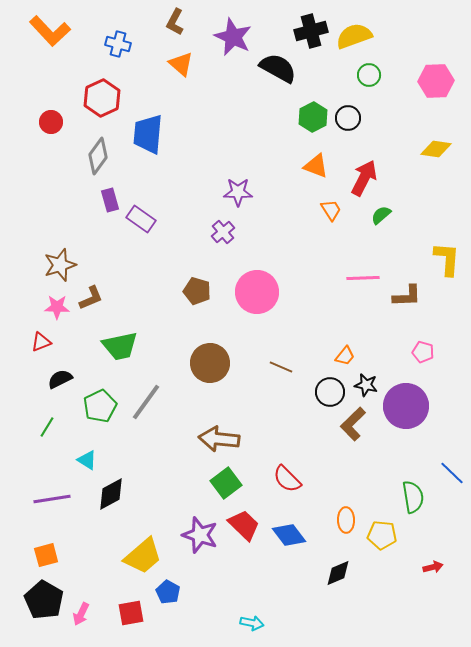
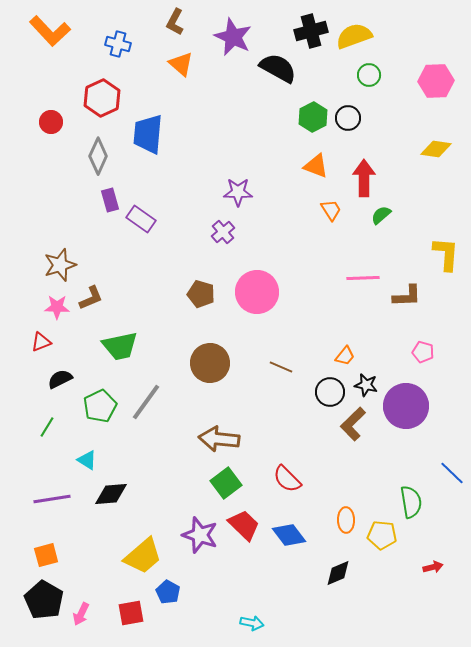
gray diamond at (98, 156): rotated 12 degrees counterclockwise
red arrow at (364, 178): rotated 27 degrees counterclockwise
yellow L-shape at (447, 259): moved 1 px left, 5 px up
brown pentagon at (197, 291): moved 4 px right, 3 px down
black diamond at (111, 494): rotated 24 degrees clockwise
green semicircle at (413, 497): moved 2 px left, 5 px down
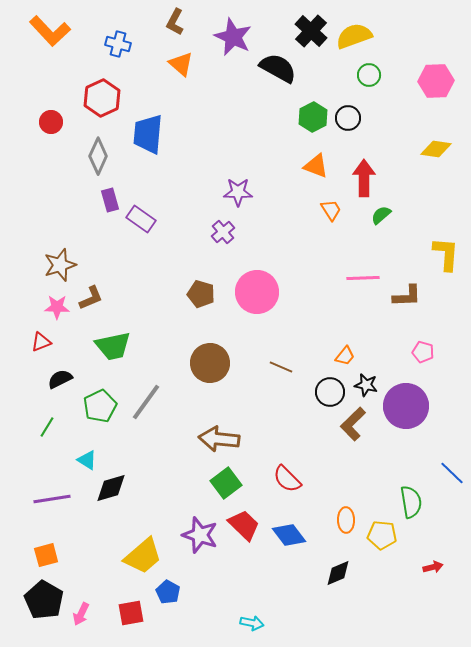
black cross at (311, 31): rotated 32 degrees counterclockwise
green trapezoid at (120, 346): moved 7 px left
black diamond at (111, 494): moved 6 px up; rotated 12 degrees counterclockwise
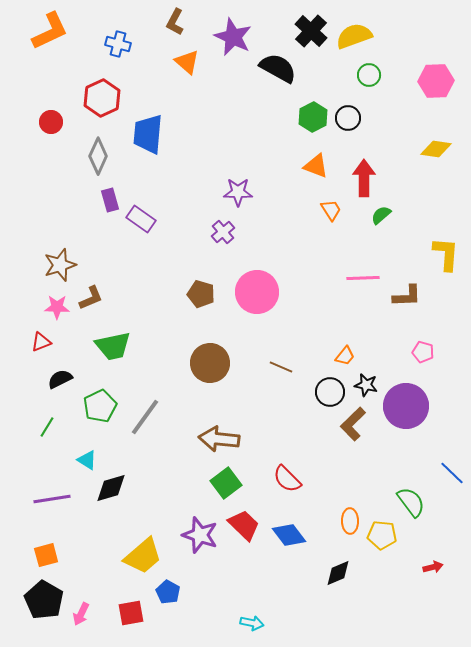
orange L-shape at (50, 31): rotated 72 degrees counterclockwise
orange triangle at (181, 64): moved 6 px right, 2 px up
gray line at (146, 402): moved 1 px left, 15 px down
green semicircle at (411, 502): rotated 28 degrees counterclockwise
orange ellipse at (346, 520): moved 4 px right, 1 px down
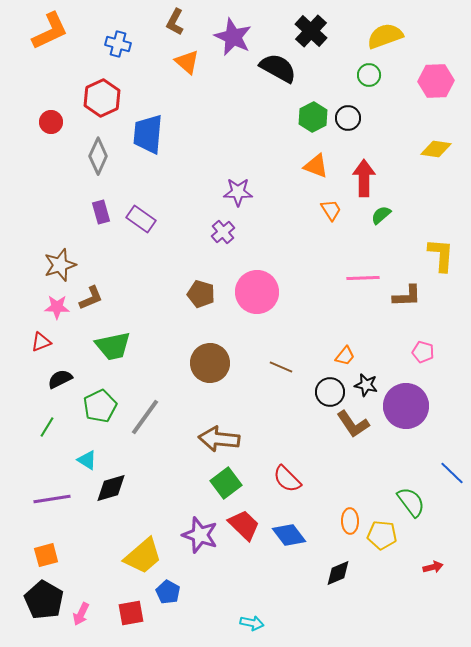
yellow semicircle at (354, 36): moved 31 px right
purple rectangle at (110, 200): moved 9 px left, 12 px down
yellow L-shape at (446, 254): moved 5 px left, 1 px down
brown L-shape at (353, 424): rotated 80 degrees counterclockwise
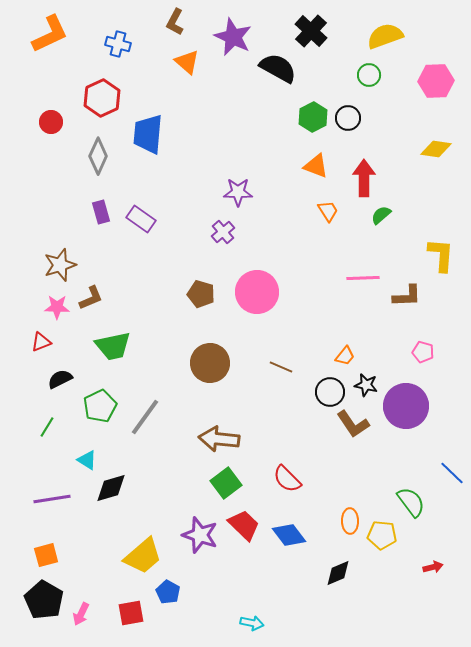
orange L-shape at (50, 31): moved 3 px down
orange trapezoid at (331, 210): moved 3 px left, 1 px down
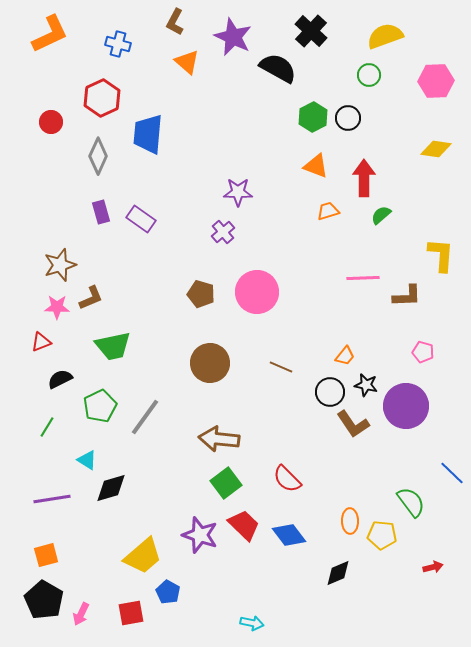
orange trapezoid at (328, 211): rotated 75 degrees counterclockwise
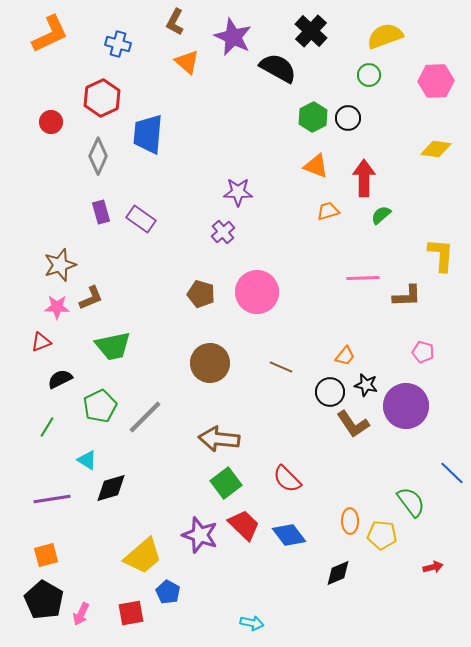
gray line at (145, 417): rotated 9 degrees clockwise
